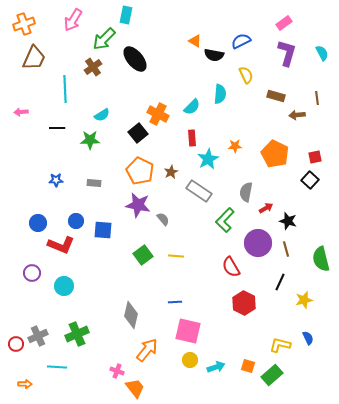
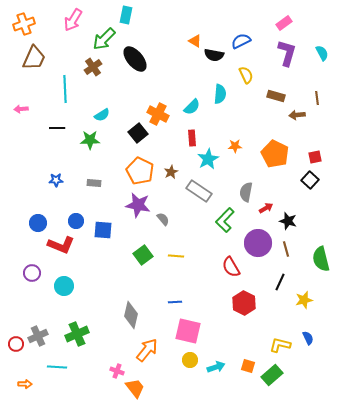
pink arrow at (21, 112): moved 3 px up
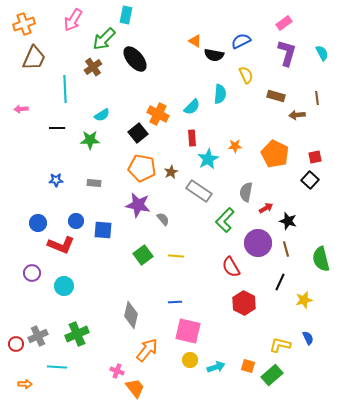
orange pentagon at (140, 171): moved 2 px right, 3 px up; rotated 16 degrees counterclockwise
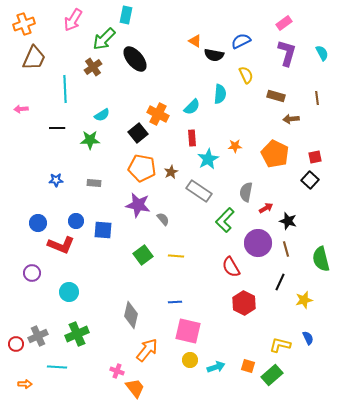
brown arrow at (297, 115): moved 6 px left, 4 px down
cyan circle at (64, 286): moved 5 px right, 6 px down
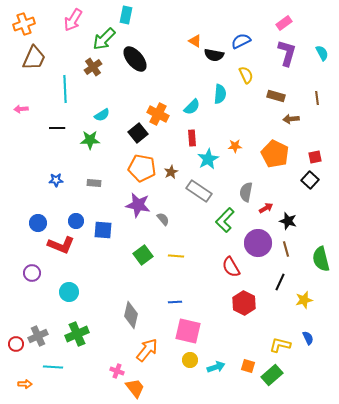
cyan line at (57, 367): moved 4 px left
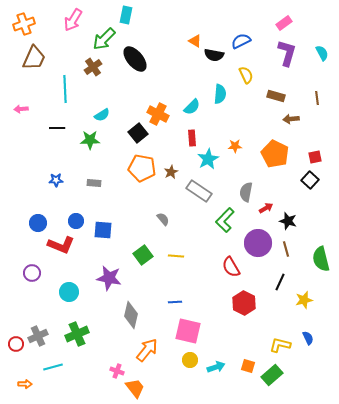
purple star at (138, 205): moved 29 px left, 73 px down
cyan line at (53, 367): rotated 18 degrees counterclockwise
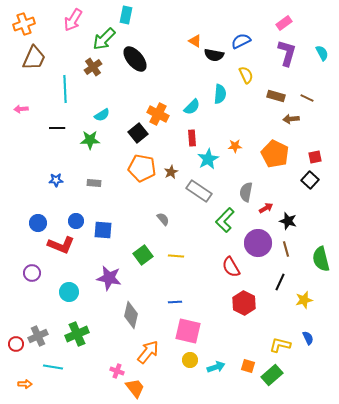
brown line at (317, 98): moved 10 px left; rotated 56 degrees counterclockwise
orange arrow at (147, 350): moved 1 px right, 2 px down
cyan line at (53, 367): rotated 24 degrees clockwise
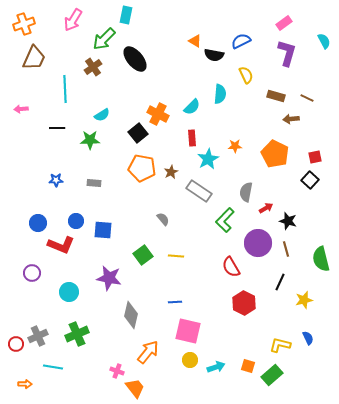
cyan semicircle at (322, 53): moved 2 px right, 12 px up
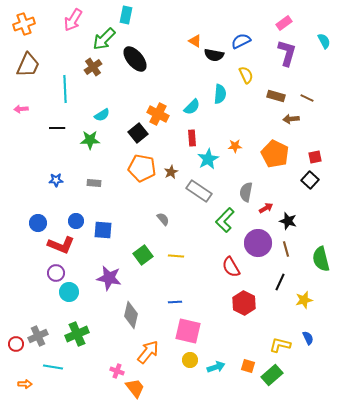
brown trapezoid at (34, 58): moved 6 px left, 7 px down
purple circle at (32, 273): moved 24 px right
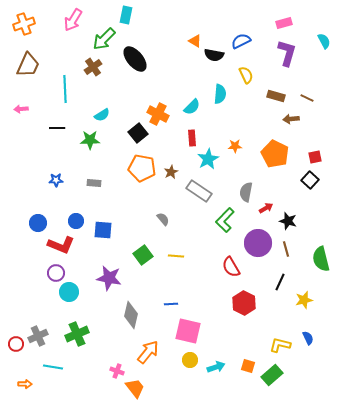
pink rectangle at (284, 23): rotated 21 degrees clockwise
blue line at (175, 302): moved 4 px left, 2 px down
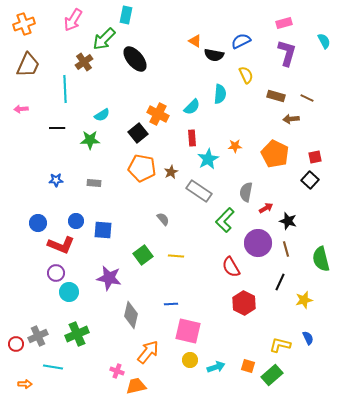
brown cross at (93, 67): moved 9 px left, 5 px up
orange trapezoid at (135, 388): moved 1 px right, 2 px up; rotated 65 degrees counterclockwise
